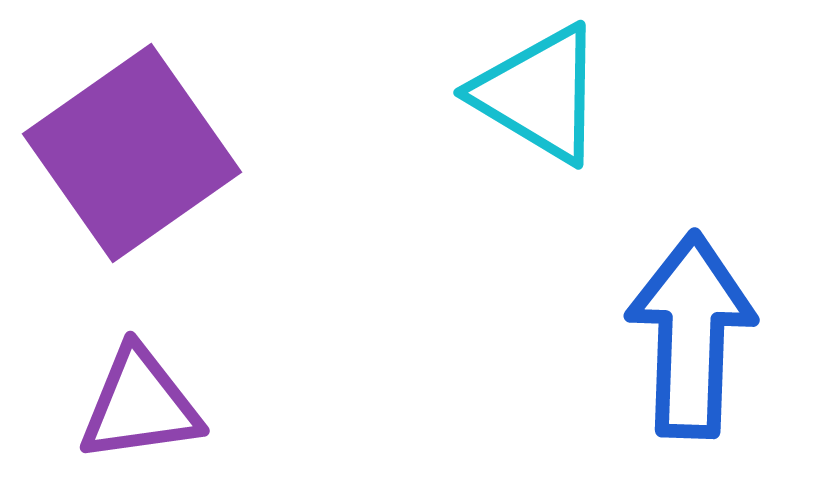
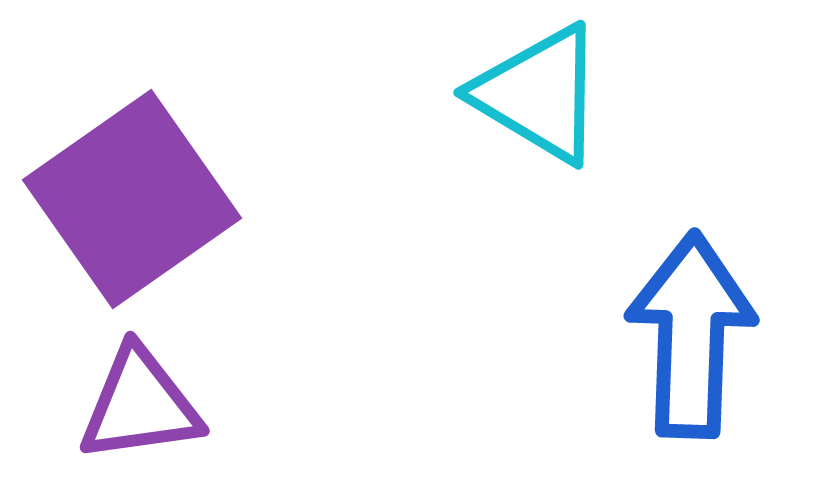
purple square: moved 46 px down
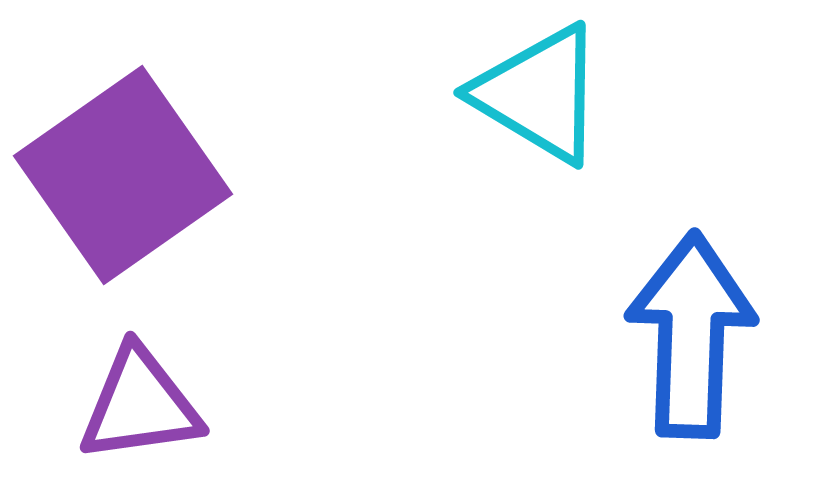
purple square: moved 9 px left, 24 px up
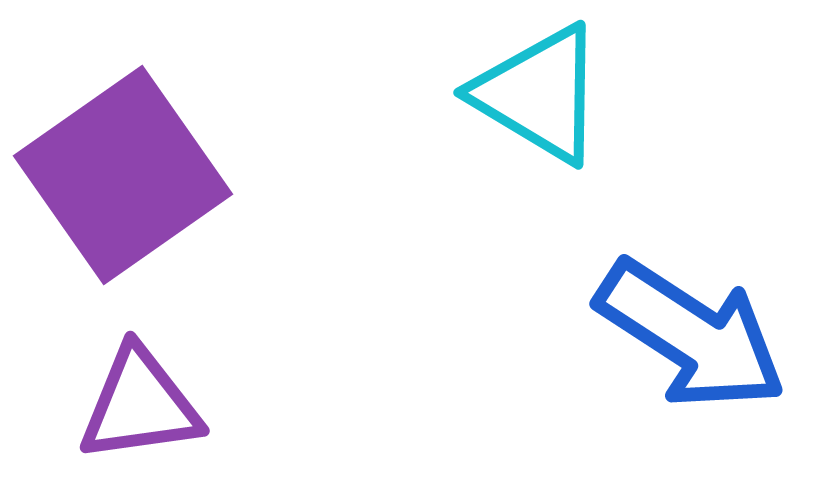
blue arrow: rotated 121 degrees clockwise
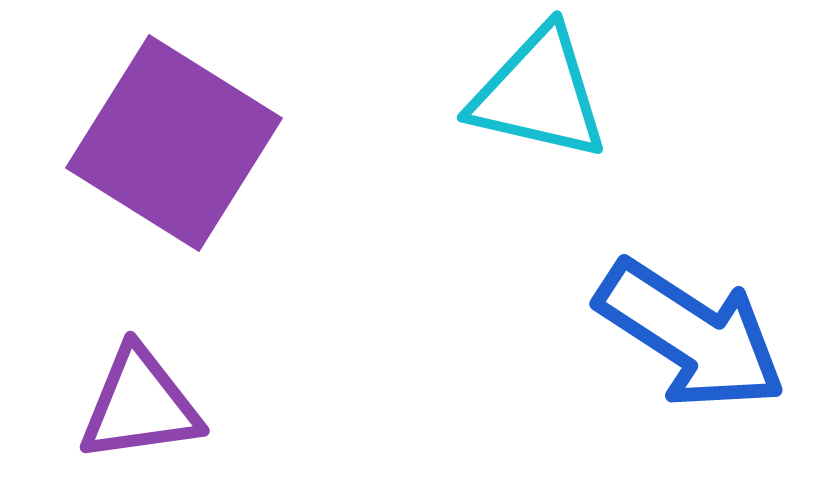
cyan triangle: rotated 18 degrees counterclockwise
purple square: moved 51 px right, 32 px up; rotated 23 degrees counterclockwise
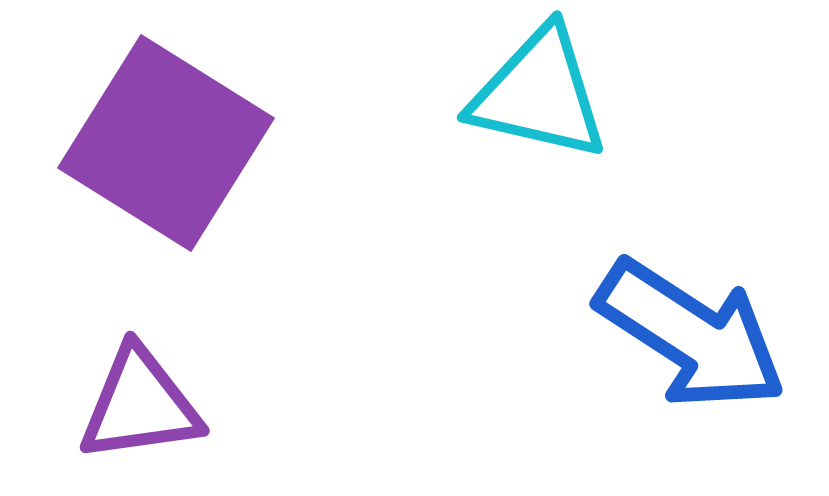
purple square: moved 8 px left
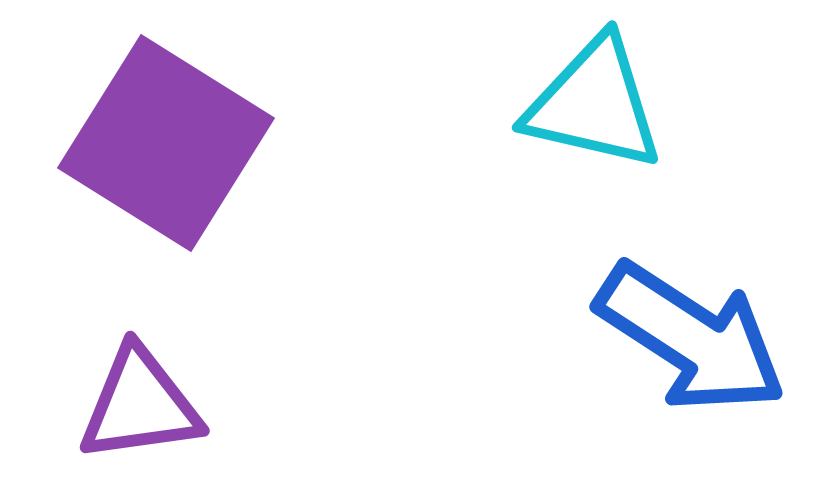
cyan triangle: moved 55 px right, 10 px down
blue arrow: moved 3 px down
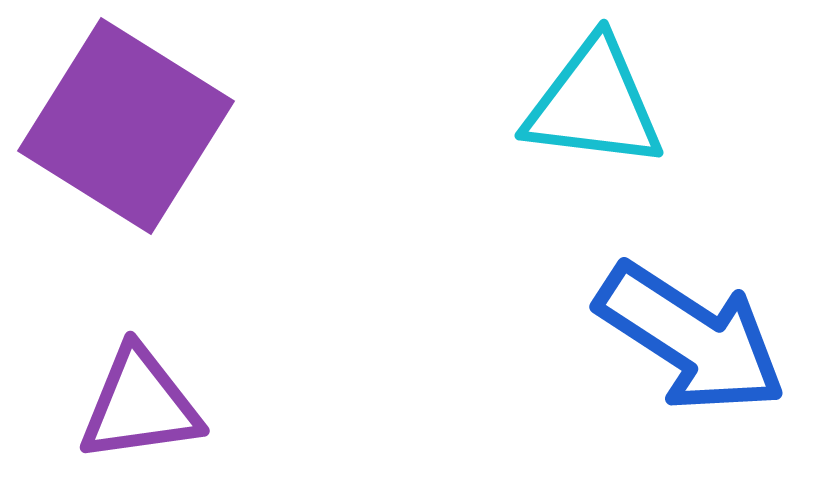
cyan triangle: rotated 6 degrees counterclockwise
purple square: moved 40 px left, 17 px up
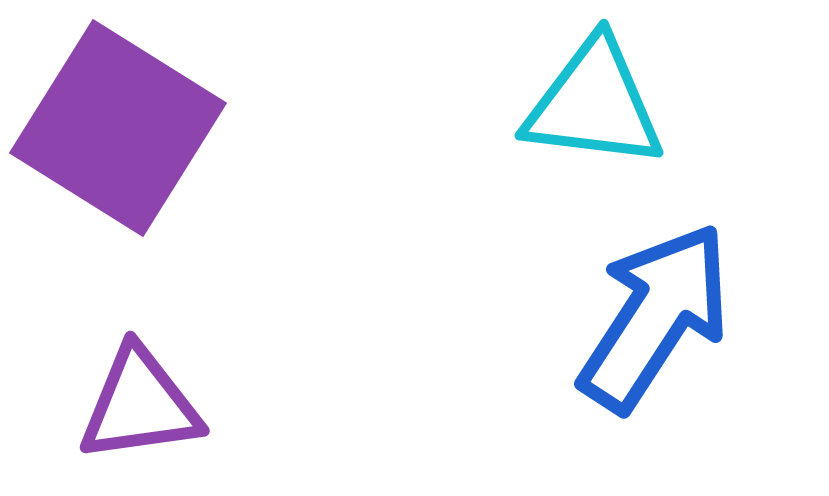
purple square: moved 8 px left, 2 px down
blue arrow: moved 36 px left, 21 px up; rotated 90 degrees counterclockwise
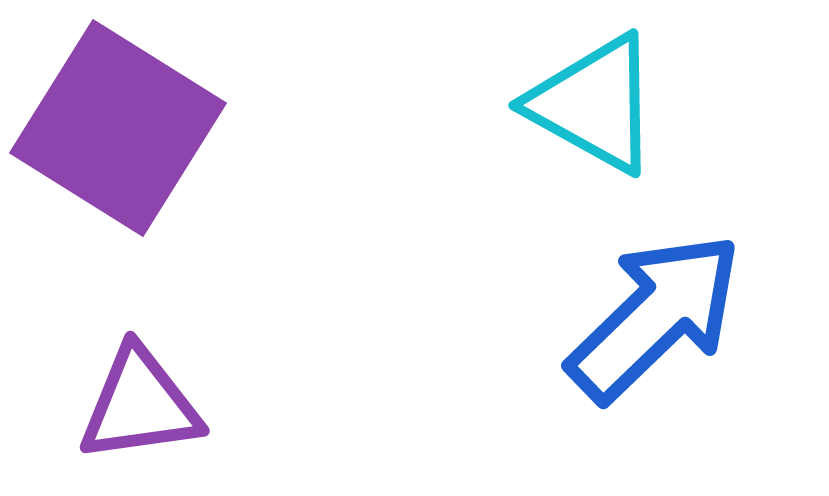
cyan triangle: rotated 22 degrees clockwise
blue arrow: rotated 13 degrees clockwise
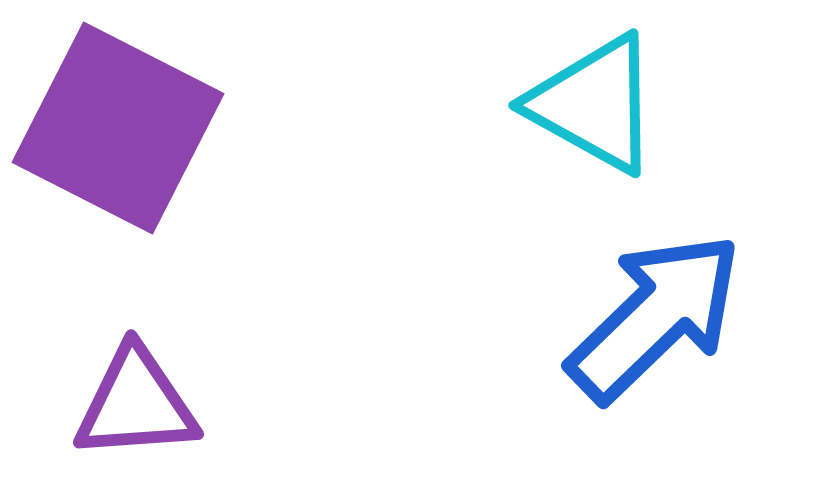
purple square: rotated 5 degrees counterclockwise
purple triangle: moved 4 px left, 1 px up; rotated 4 degrees clockwise
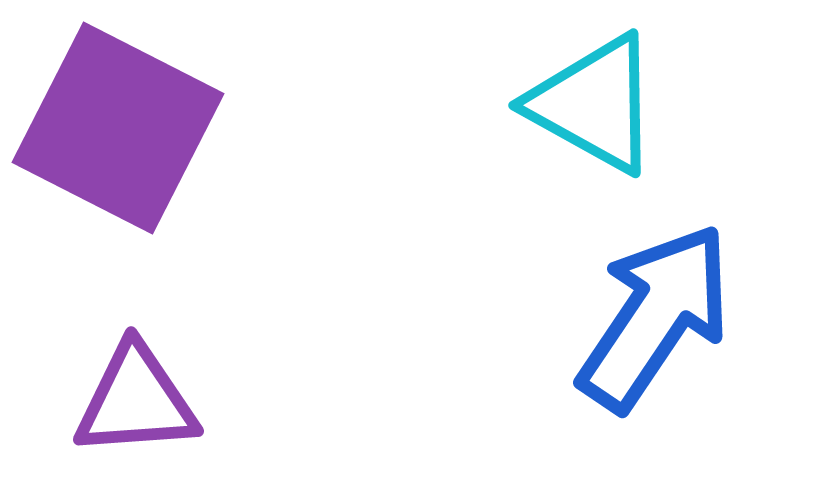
blue arrow: rotated 12 degrees counterclockwise
purple triangle: moved 3 px up
